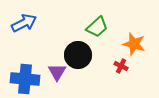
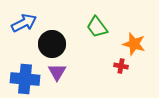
green trapezoid: rotated 95 degrees clockwise
black circle: moved 26 px left, 11 px up
red cross: rotated 16 degrees counterclockwise
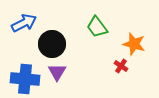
red cross: rotated 24 degrees clockwise
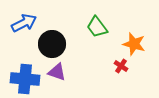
purple triangle: rotated 42 degrees counterclockwise
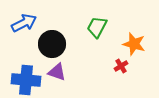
green trapezoid: rotated 65 degrees clockwise
red cross: rotated 24 degrees clockwise
blue cross: moved 1 px right, 1 px down
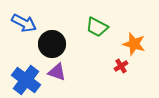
blue arrow: rotated 55 degrees clockwise
green trapezoid: rotated 90 degrees counterclockwise
blue cross: rotated 32 degrees clockwise
